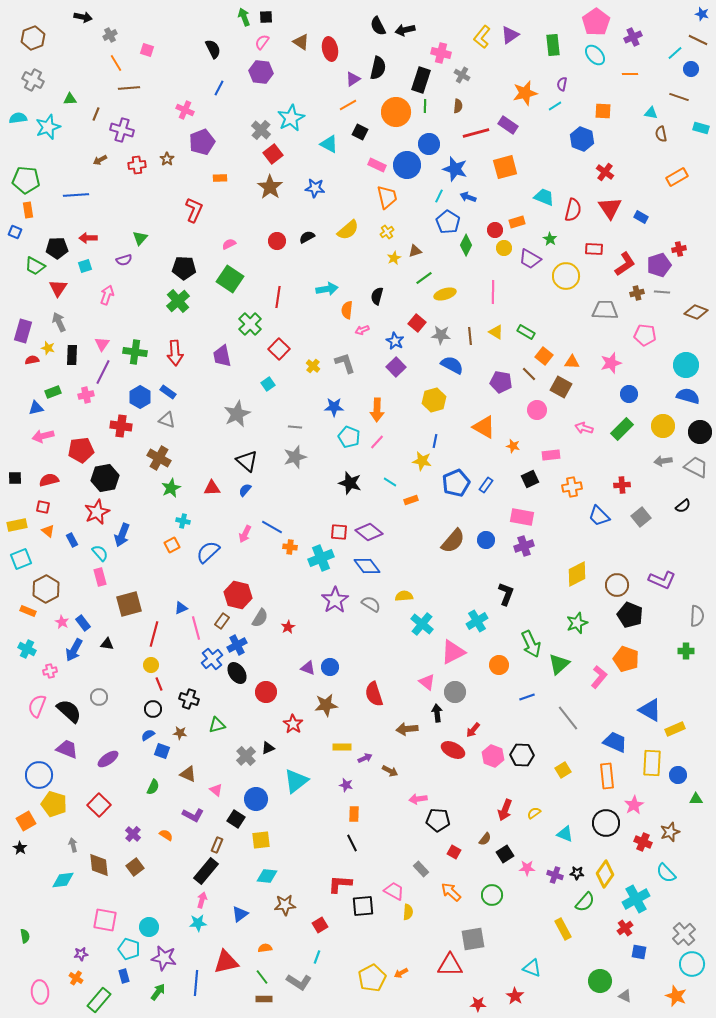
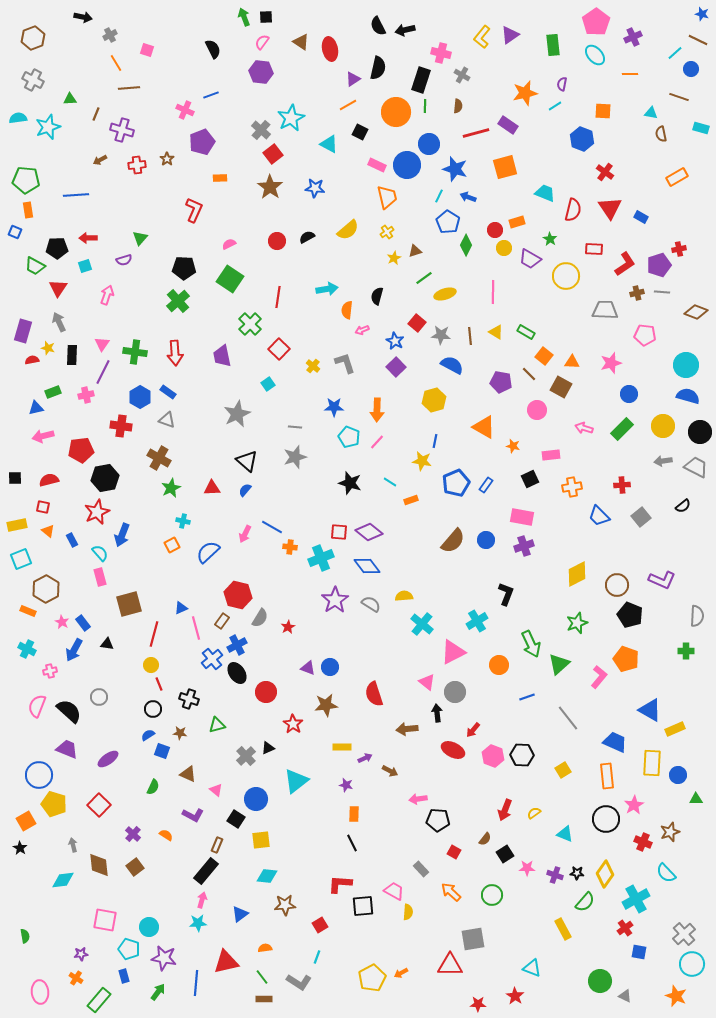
blue line at (219, 88): moved 8 px left, 7 px down; rotated 42 degrees clockwise
cyan trapezoid at (544, 197): moved 1 px right, 4 px up
black circle at (606, 823): moved 4 px up
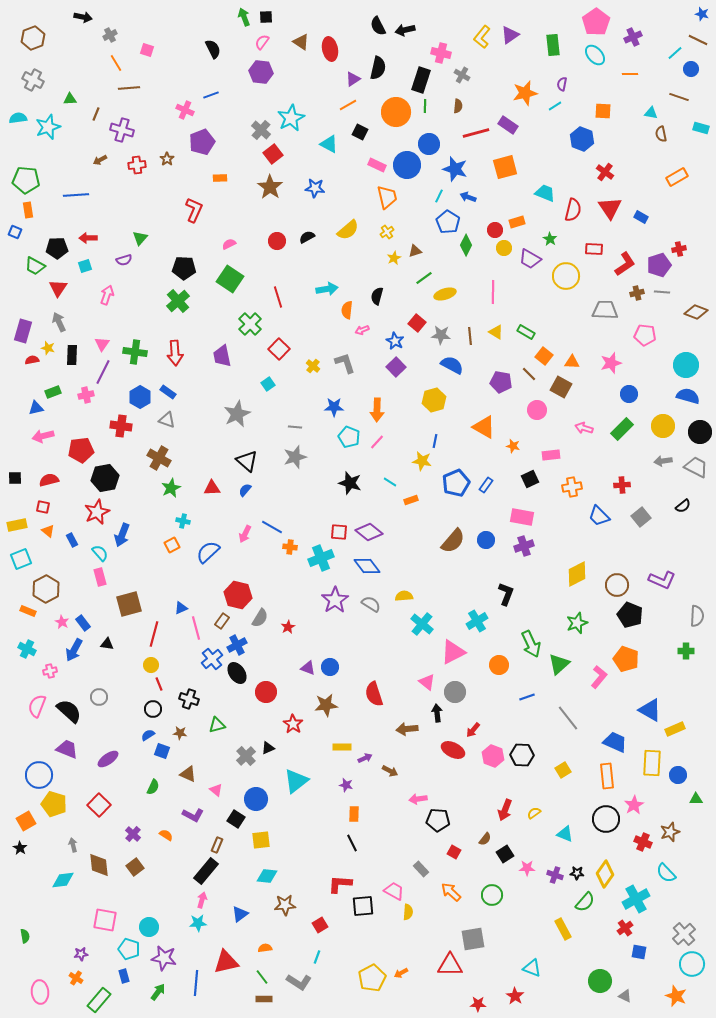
red line at (278, 297): rotated 25 degrees counterclockwise
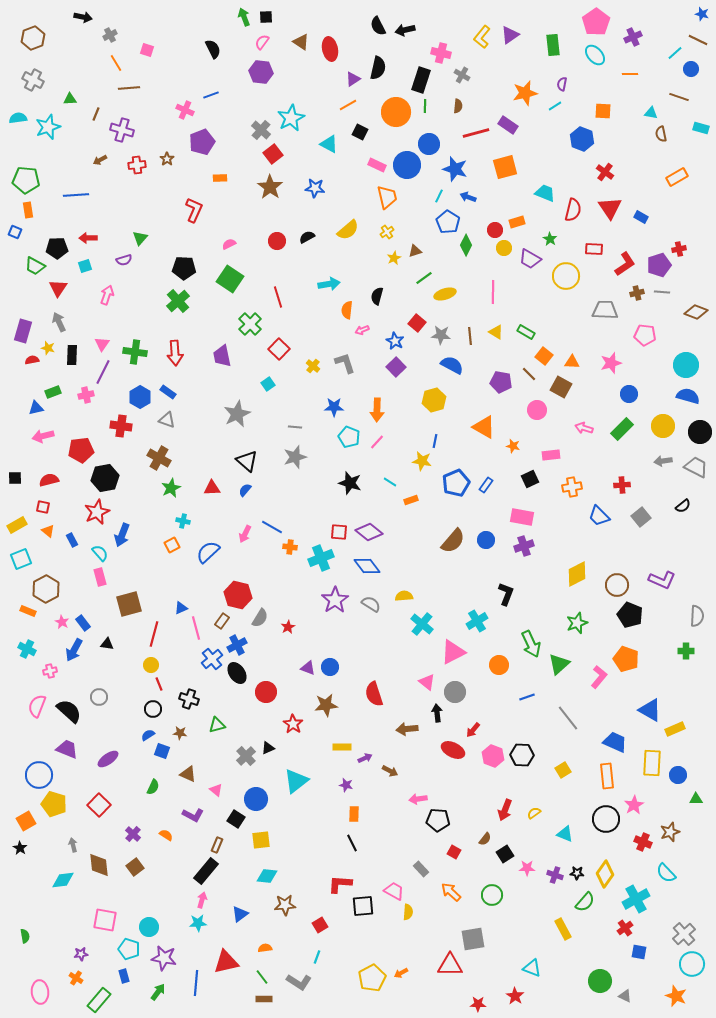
cyan arrow at (327, 289): moved 2 px right, 5 px up
yellow rectangle at (17, 525): rotated 18 degrees counterclockwise
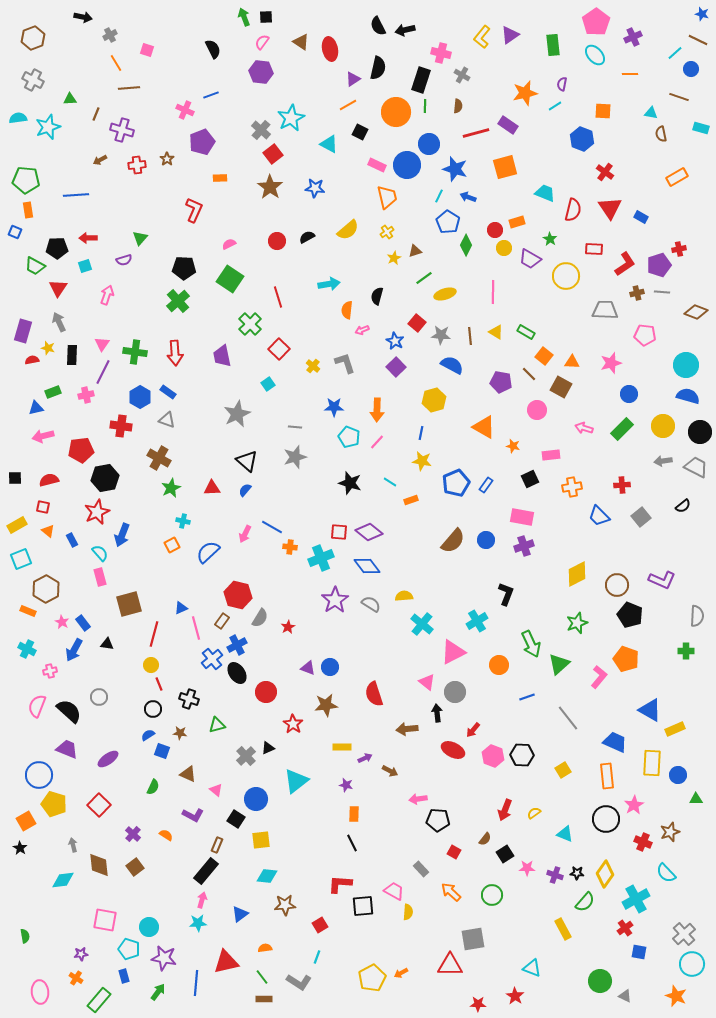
blue line at (435, 441): moved 14 px left, 8 px up
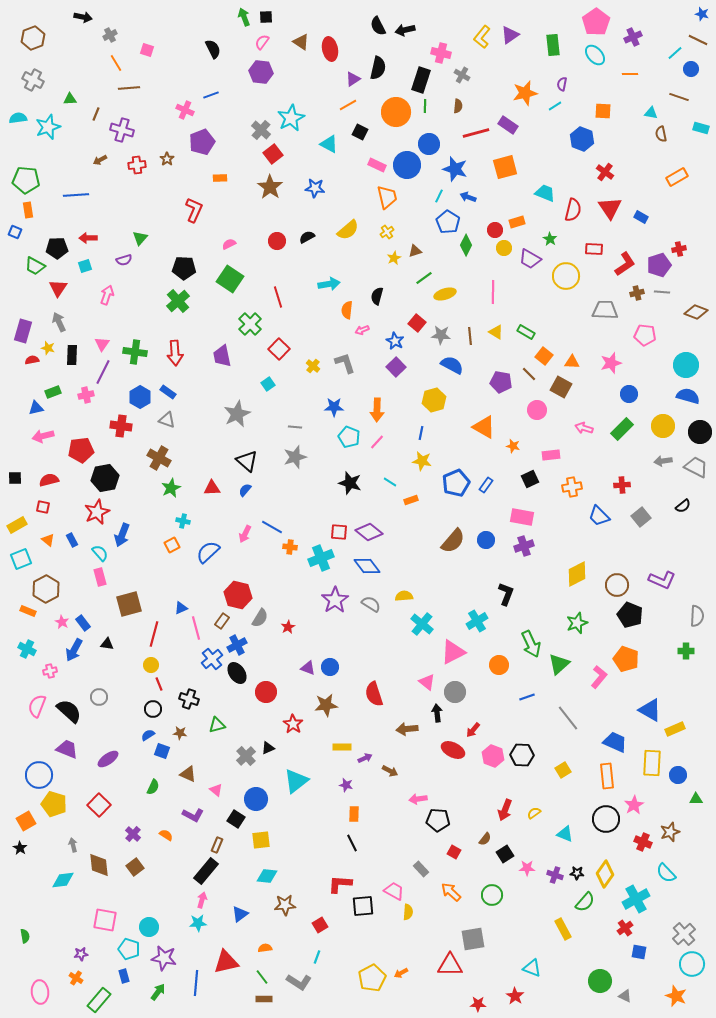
orange triangle at (48, 531): moved 9 px down
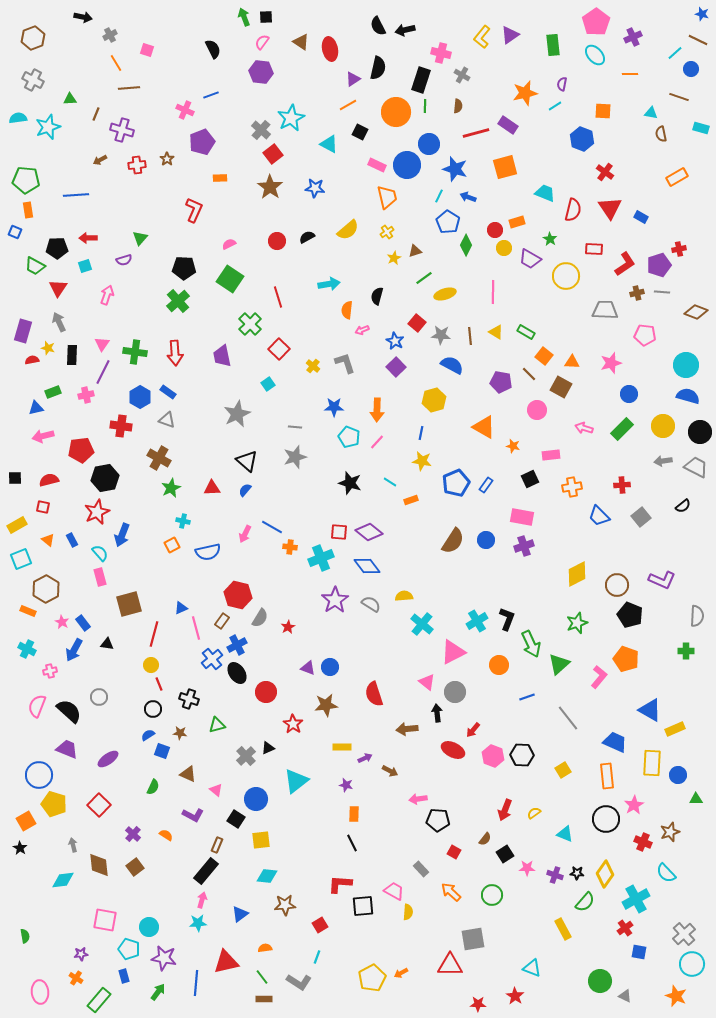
brown semicircle at (453, 541): rotated 8 degrees counterclockwise
blue semicircle at (208, 552): rotated 150 degrees counterclockwise
black L-shape at (506, 594): moved 1 px right, 25 px down
